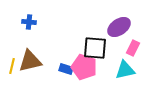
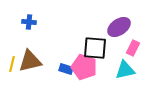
yellow line: moved 2 px up
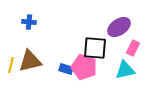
yellow line: moved 1 px left, 1 px down
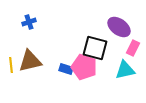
blue cross: rotated 24 degrees counterclockwise
purple ellipse: rotated 70 degrees clockwise
black square: rotated 10 degrees clockwise
yellow line: rotated 21 degrees counterclockwise
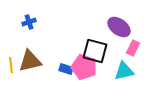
black square: moved 3 px down
cyan triangle: moved 1 px left, 1 px down
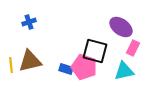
purple ellipse: moved 2 px right
